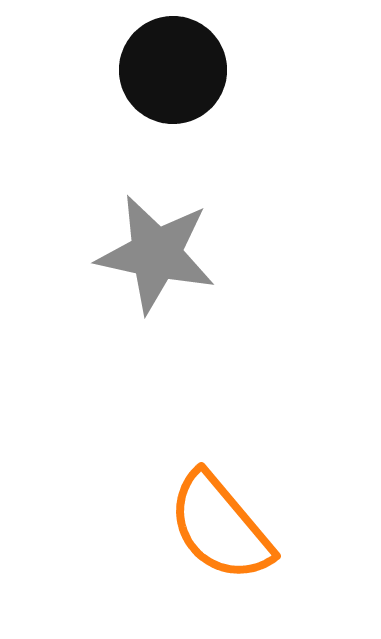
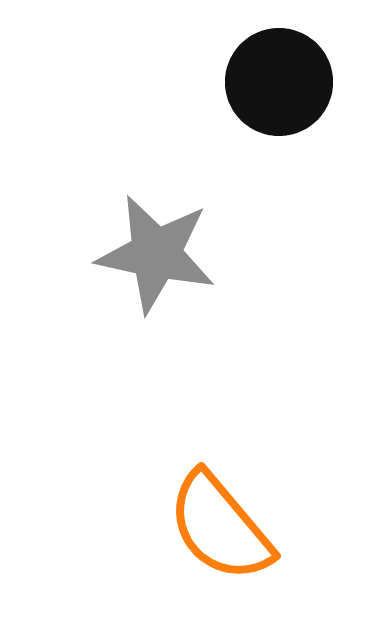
black circle: moved 106 px right, 12 px down
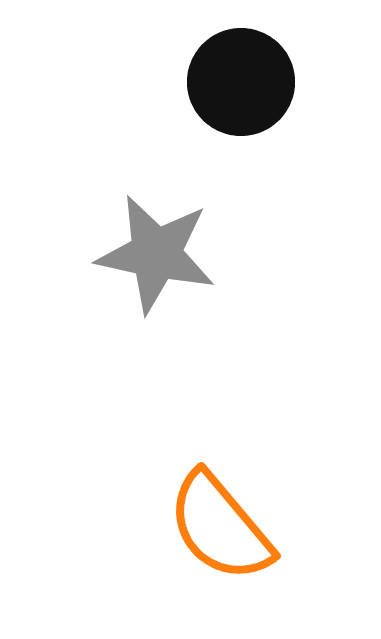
black circle: moved 38 px left
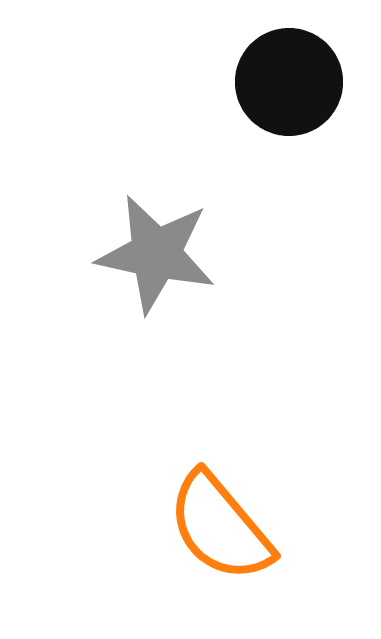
black circle: moved 48 px right
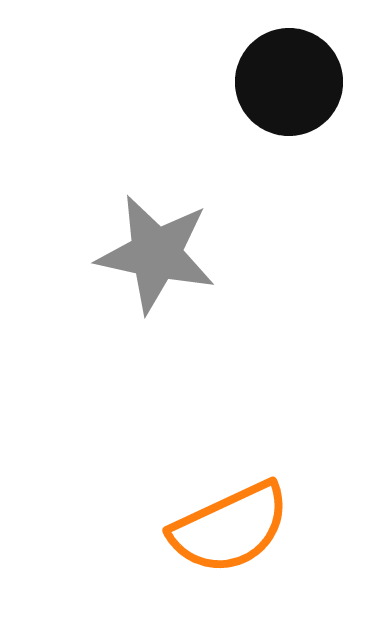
orange semicircle: moved 10 px right, 1 px down; rotated 75 degrees counterclockwise
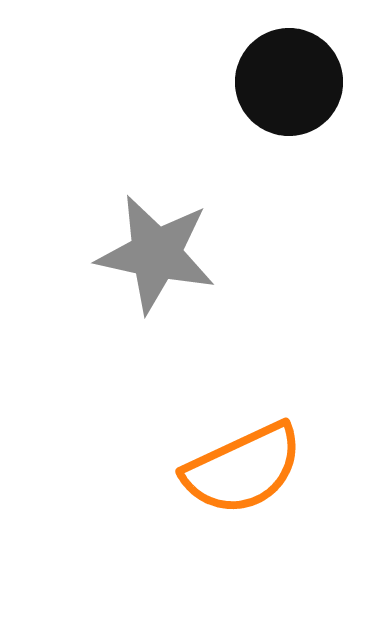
orange semicircle: moved 13 px right, 59 px up
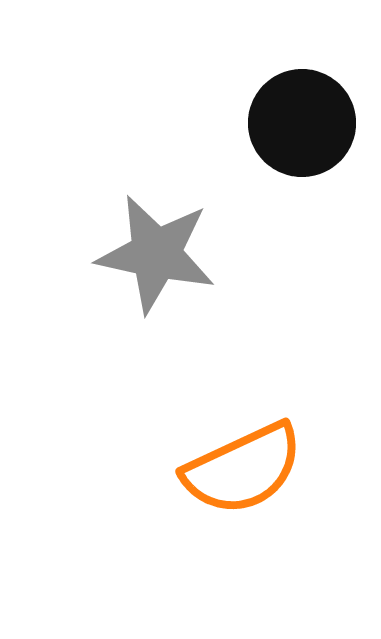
black circle: moved 13 px right, 41 px down
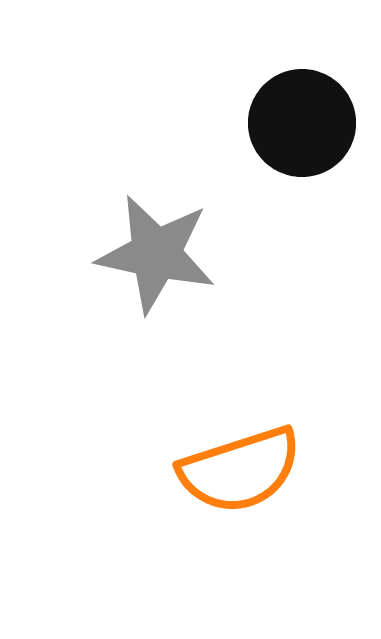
orange semicircle: moved 3 px left, 1 px down; rotated 7 degrees clockwise
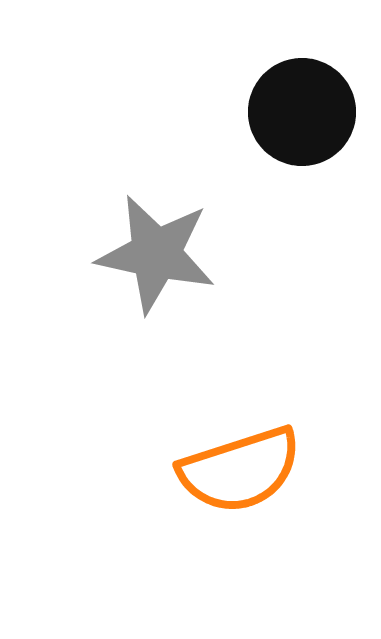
black circle: moved 11 px up
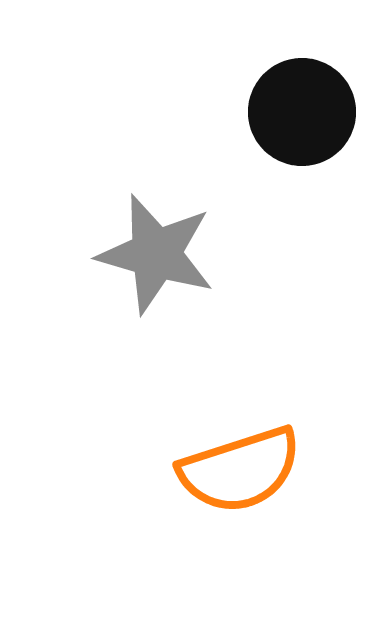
gray star: rotated 4 degrees clockwise
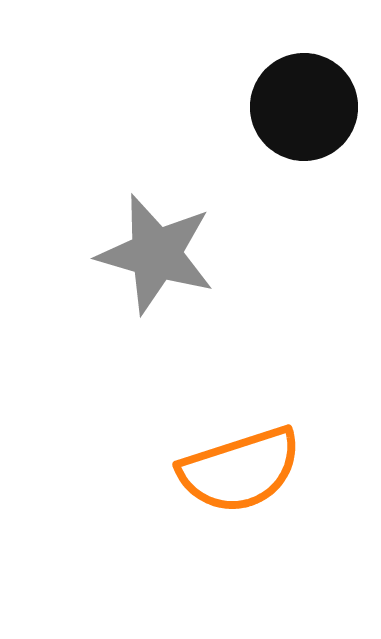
black circle: moved 2 px right, 5 px up
